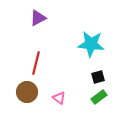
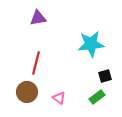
purple triangle: rotated 18 degrees clockwise
cyan star: rotated 12 degrees counterclockwise
black square: moved 7 px right, 1 px up
green rectangle: moved 2 px left
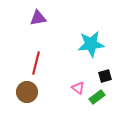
pink triangle: moved 19 px right, 10 px up
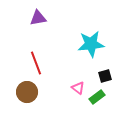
red line: rotated 35 degrees counterclockwise
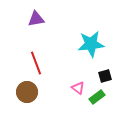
purple triangle: moved 2 px left, 1 px down
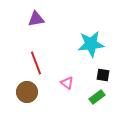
black square: moved 2 px left, 1 px up; rotated 24 degrees clockwise
pink triangle: moved 11 px left, 5 px up
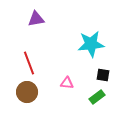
red line: moved 7 px left
pink triangle: rotated 32 degrees counterclockwise
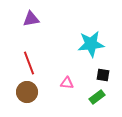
purple triangle: moved 5 px left
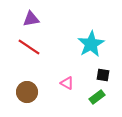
cyan star: rotated 24 degrees counterclockwise
red line: moved 16 px up; rotated 35 degrees counterclockwise
pink triangle: rotated 24 degrees clockwise
